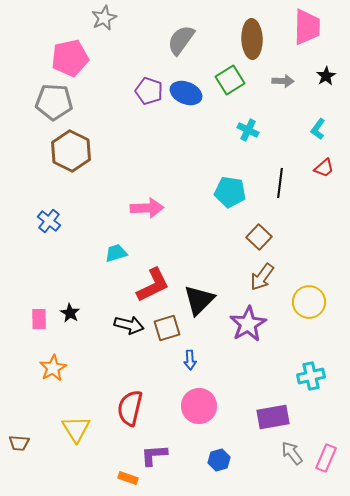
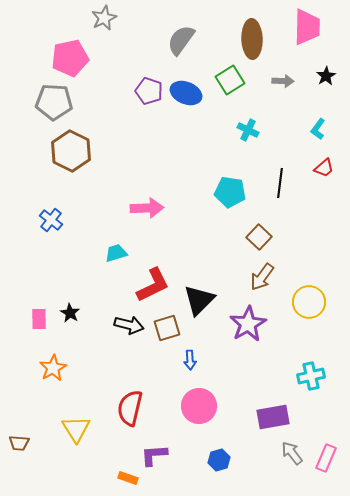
blue cross at (49, 221): moved 2 px right, 1 px up
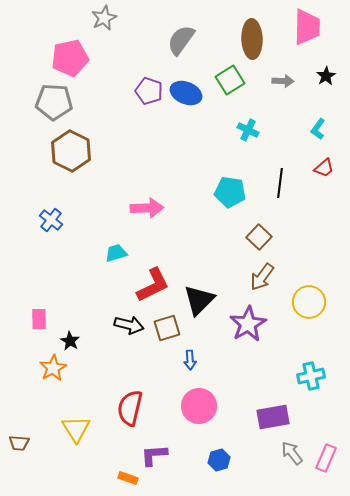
black star at (70, 313): moved 28 px down
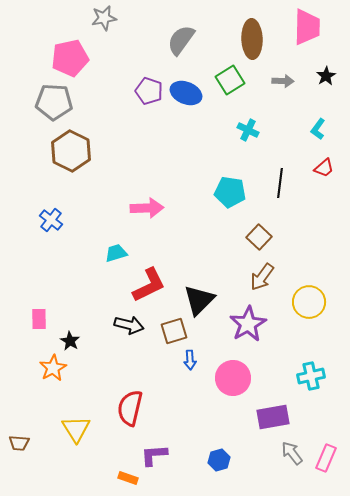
gray star at (104, 18): rotated 15 degrees clockwise
red L-shape at (153, 285): moved 4 px left
brown square at (167, 328): moved 7 px right, 3 px down
pink circle at (199, 406): moved 34 px right, 28 px up
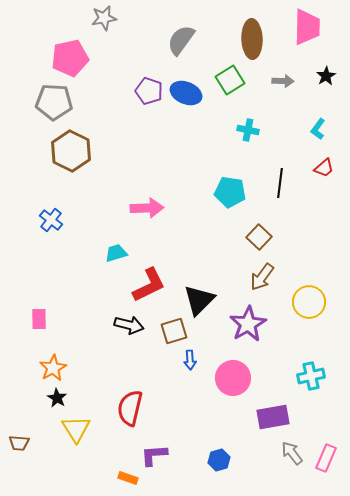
cyan cross at (248, 130): rotated 15 degrees counterclockwise
black star at (70, 341): moved 13 px left, 57 px down
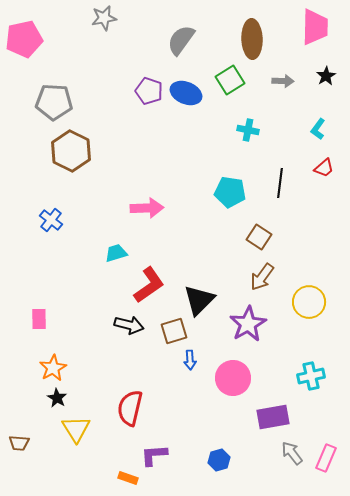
pink trapezoid at (307, 27): moved 8 px right
pink pentagon at (70, 58): moved 46 px left, 19 px up
brown square at (259, 237): rotated 10 degrees counterclockwise
red L-shape at (149, 285): rotated 9 degrees counterclockwise
